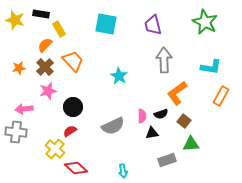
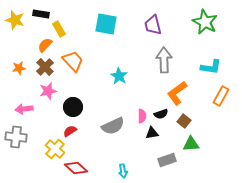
gray cross: moved 5 px down
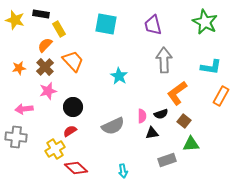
yellow cross: rotated 18 degrees clockwise
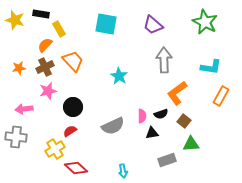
purple trapezoid: rotated 35 degrees counterclockwise
brown cross: rotated 18 degrees clockwise
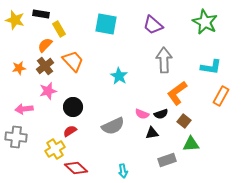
brown cross: moved 1 px up; rotated 12 degrees counterclockwise
pink semicircle: moved 2 px up; rotated 112 degrees clockwise
